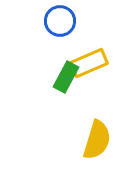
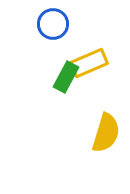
blue circle: moved 7 px left, 3 px down
yellow semicircle: moved 9 px right, 7 px up
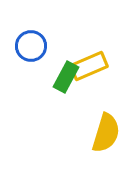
blue circle: moved 22 px left, 22 px down
yellow rectangle: moved 3 px down
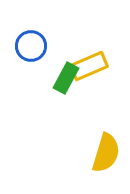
green rectangle: moved 1 px down
yellow semicircle: moved 20 px down
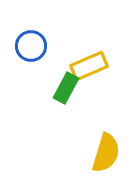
green rectangle: moved 10 px down
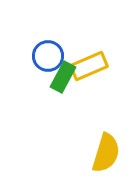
blue circle: moved 17 px right, 10 px down
green rectangle: moved 3 px left, 11 px up
